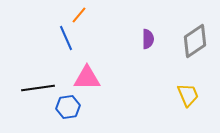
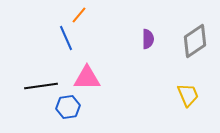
black line: moved 3 px right, 2 px up
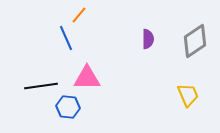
blue hexagon: rotated 15 degrees clockwise
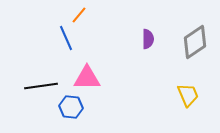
gray diamond: moved 1 px down
blue hexagon: moved 3 px right
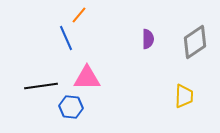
yellow trapezoid: moved 4 px left, 1 px down; rotated 25 degrees clockwise
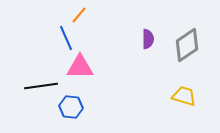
gray diamond: moved 8 px left, 3 px down
pink triangle: moved 7 px left, 11 px up
yellow trapezoid: rotated 75 degrees counterclockwise
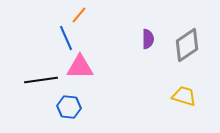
black line: moved 6 px up
blue hexagon: moved 2 px left
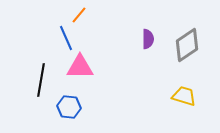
black line: rotated 72 degrees counterclockwise
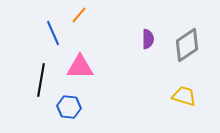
blue line: moved 13 px left, 5 px up
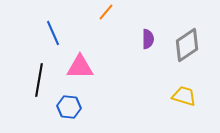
orange line: moved 27 px right, 3 px up
black line: moved 2 px left
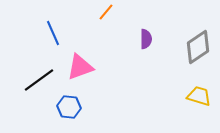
purple semicircle: moved 2 px left
gray diamond: moved 11 px right, 2 px down
pink triangle: rotated 20 degrees counterclockwise
black line: rotated 44 degrees clockwise
yellow trapezoid: moved 15 px right
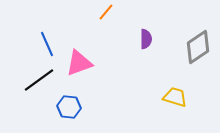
blue line: moved 6 px left, 11 px down
pink triangle: moved 1 px left, 4 px up
yellow trapezoid: moved 24 px left, 1 px down
